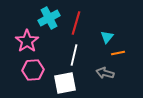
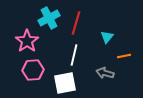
orange line: moved 6 px right, 3 px down
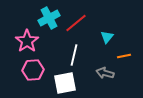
red line: rotated 35 degrees clockwise
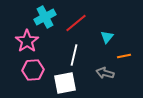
cyan cross: moved 4 px left, 1 px up
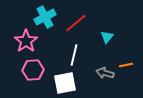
pink star: moved 1 px left
orange line: moved 2 px right, 9 px down
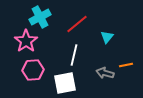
cyan cross: moved 5 px left
red line: moved 1 px right, 1 px down
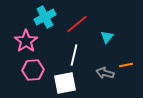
cyan cross: moved 5 px right
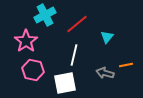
cyan cross: moved 2 px up
pink hexagon: rotated 15 degrees clockwise
